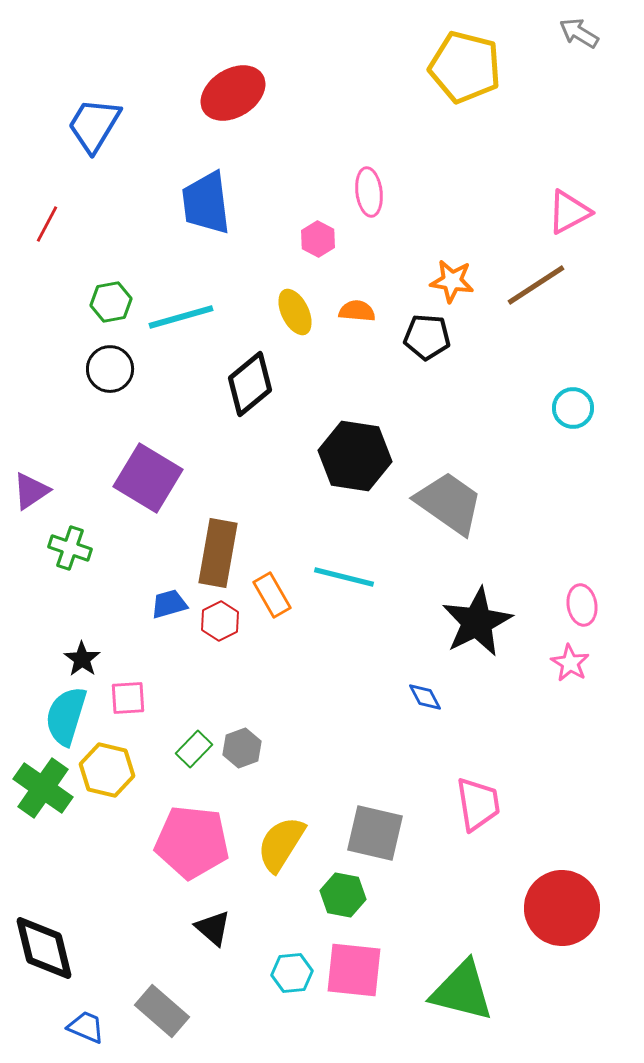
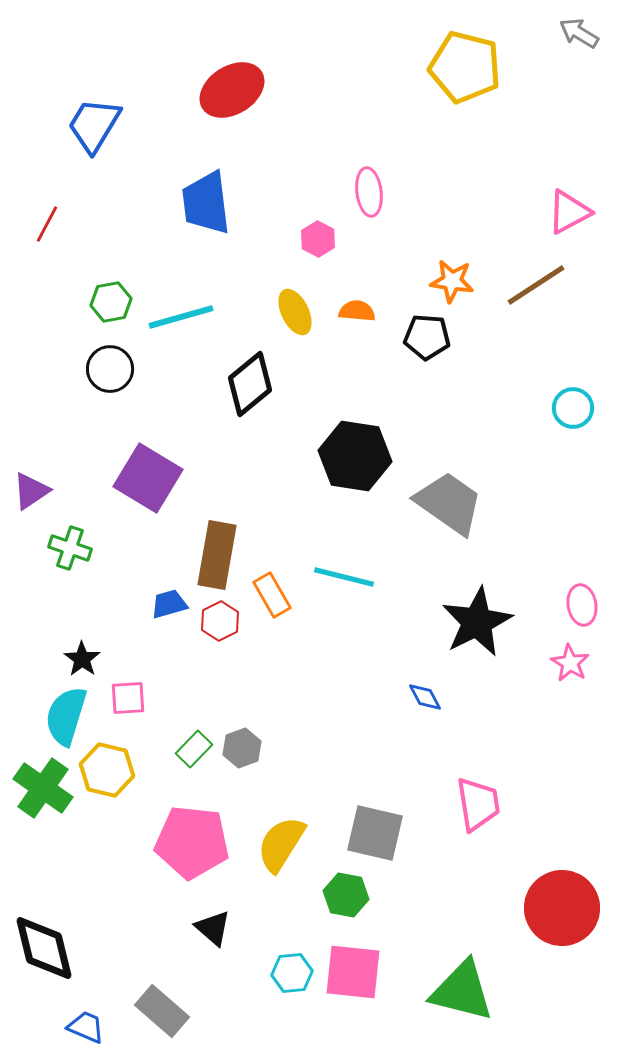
red ellipse at (233, 93): moved 1 px left, 3 px up
brown rectangle at (218, 553): moved 1 px left, 2 px down
green hexagon at (343, 895): moved 3 px right
pink square at (354, 970): moved 1 px left, 2 px down
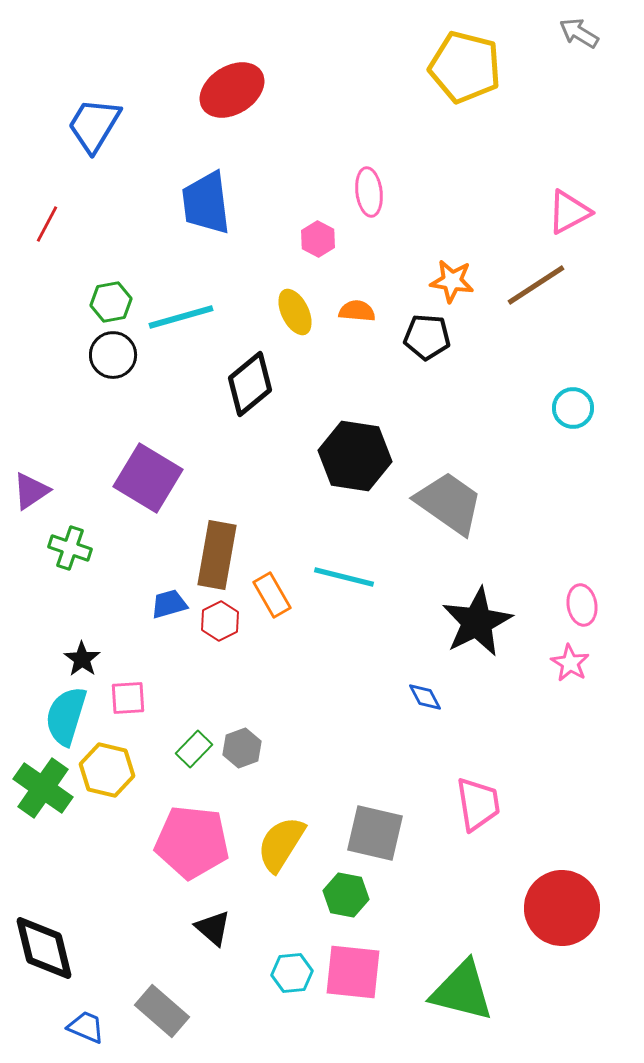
black circle at (110, 369): moved 3 px right, 14 px up
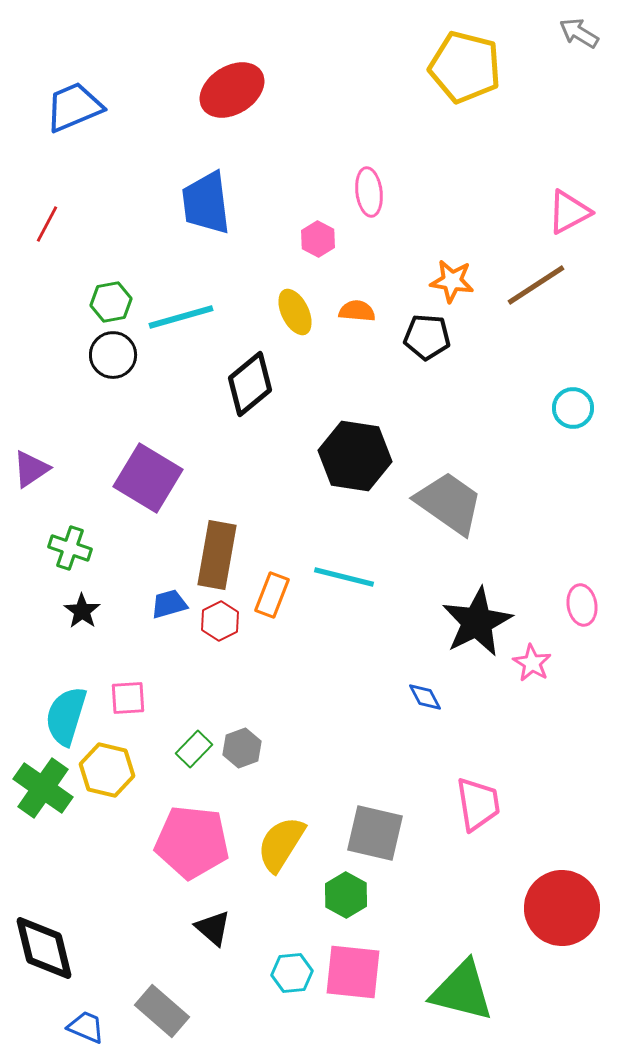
blue trapezoid at (94, 125): moved 20 px left, 18 px up; rotated 36 degrees clockwise
purple triangle at (31, 491): moved 22 px up
orange rectangle at (272, 595): rotated 51 degrees clockwise
black star at (82, 659): moved 48 px up
pink star at (570, 663): moved 38 px left
green hexagon at (346, 895): rotated 18 degrees clockwise
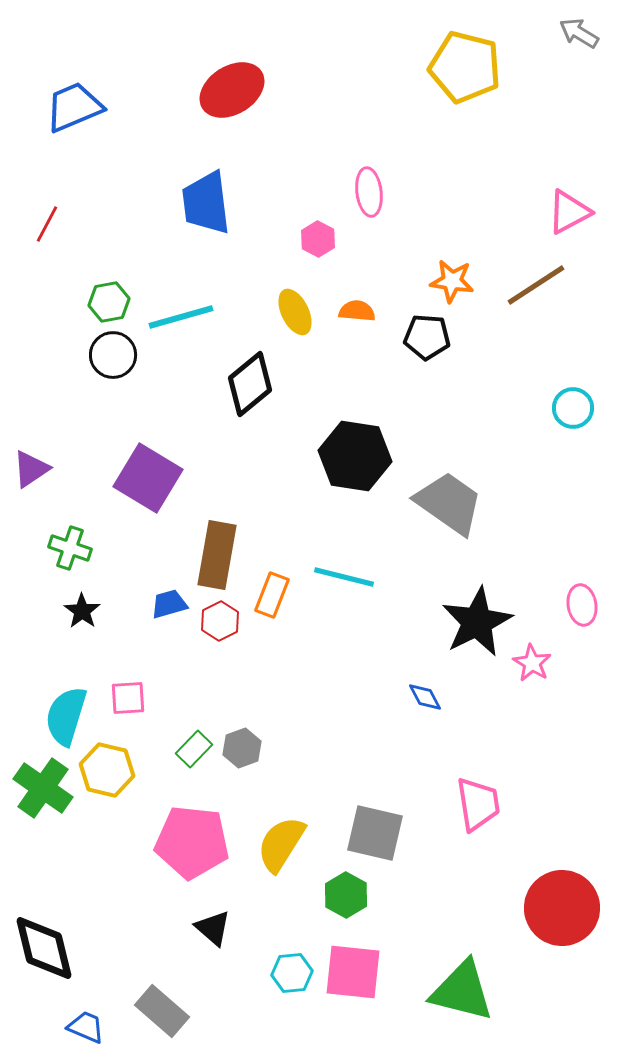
green hexagon at (111, 302): moved 2 px left
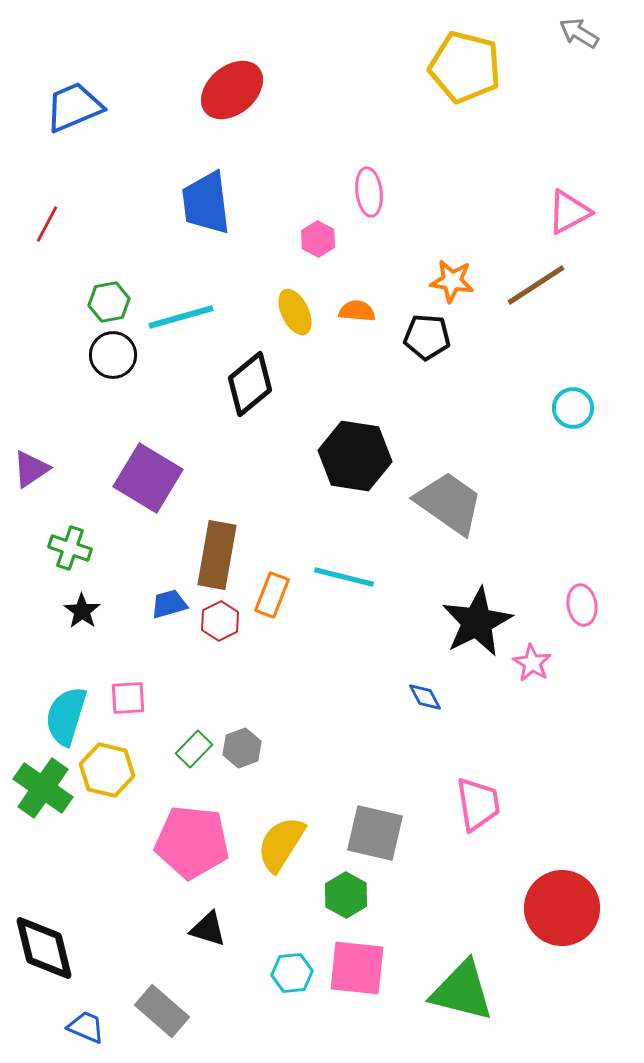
red ellipse at (232, 90): rotated 8 degrees counterclockwise
black triangle at (213, 928): moved 5 px left, 1 px down; rotated 24 degrees counterclockwise
pink square at (353, 972): moved 4 px right, 4 px up
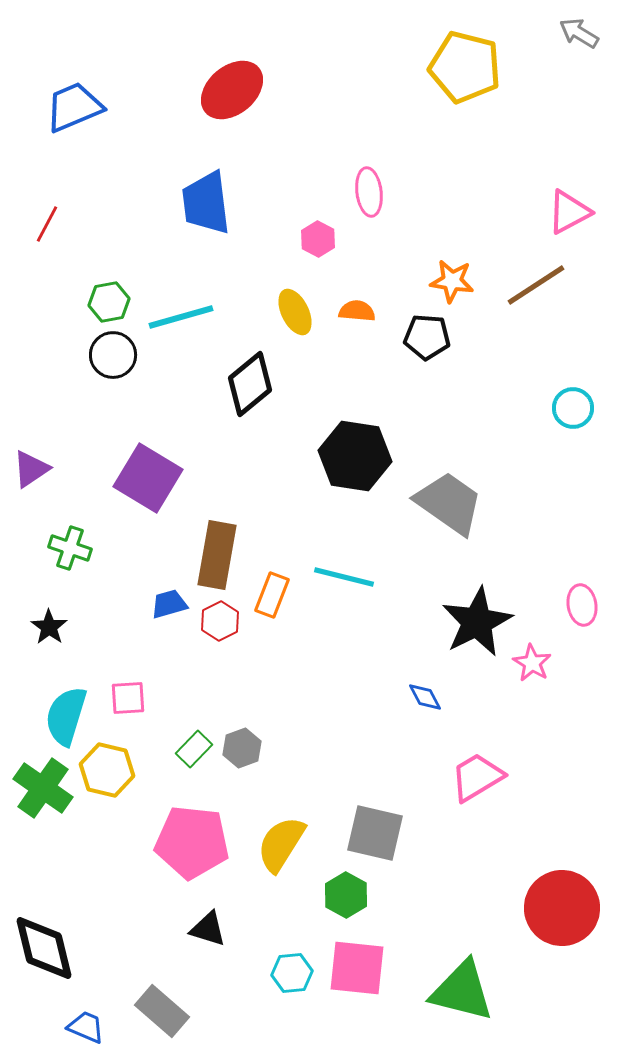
black star at (82, 611): moved 33 px left, 16 px down
pink trapezoid at (478, 804): moved 1 px left, 27 px up; rotated 112 degrees counterclockwise
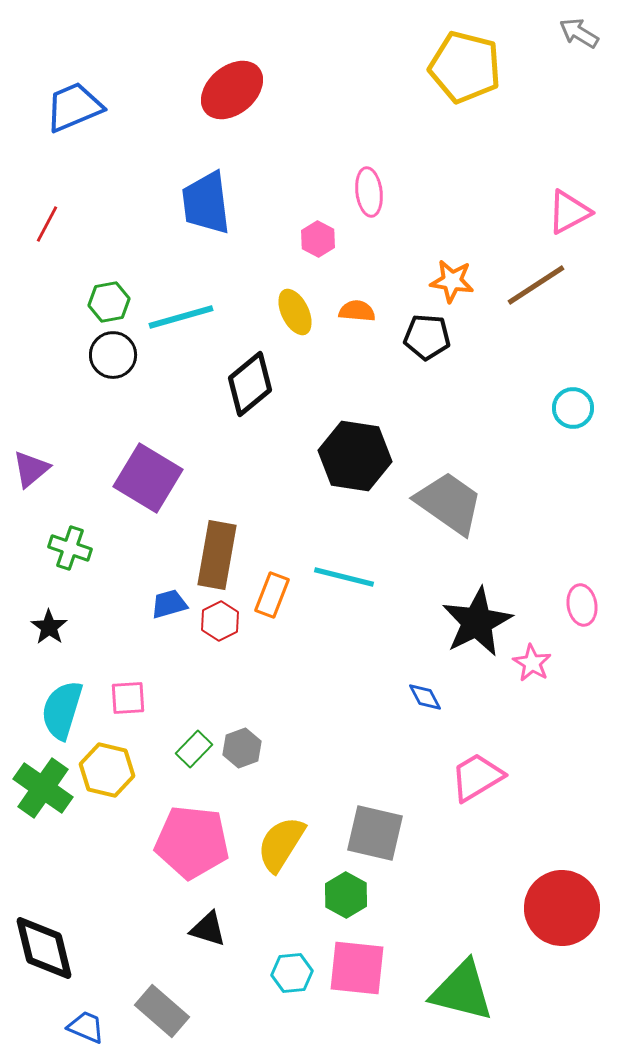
purple triangle at (31, 469): rotated 6 degrees counterclockwise
cyan semicircle at (66, 716): moved 4 px left, 6 px up
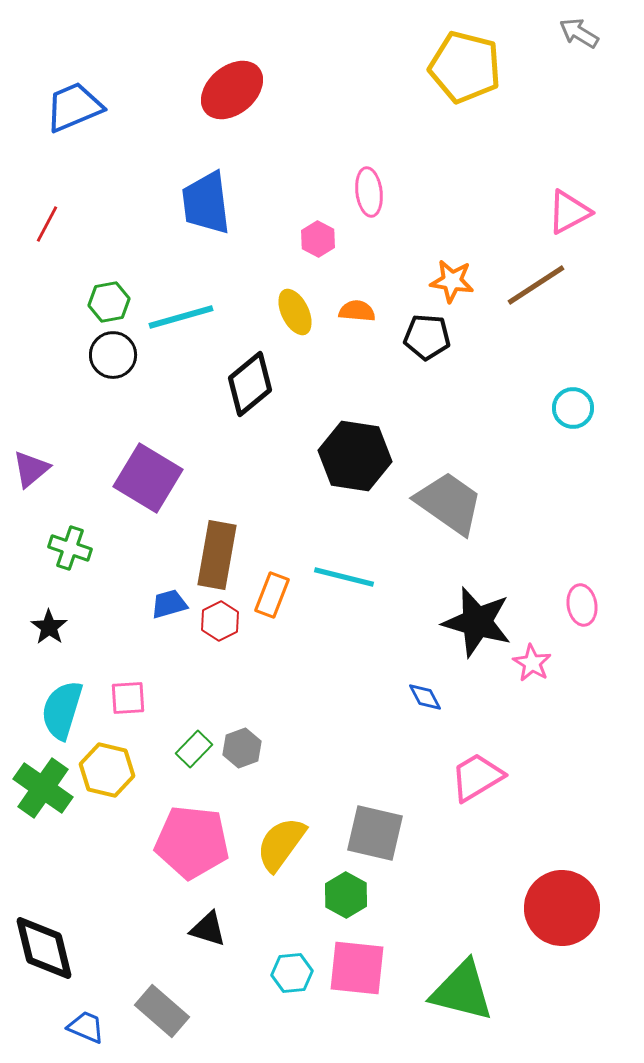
black star at (477, 622): rotated 30 degrees counterclockwise
yellow semicircle at (281, 844): rotated 4 degrees clockwise
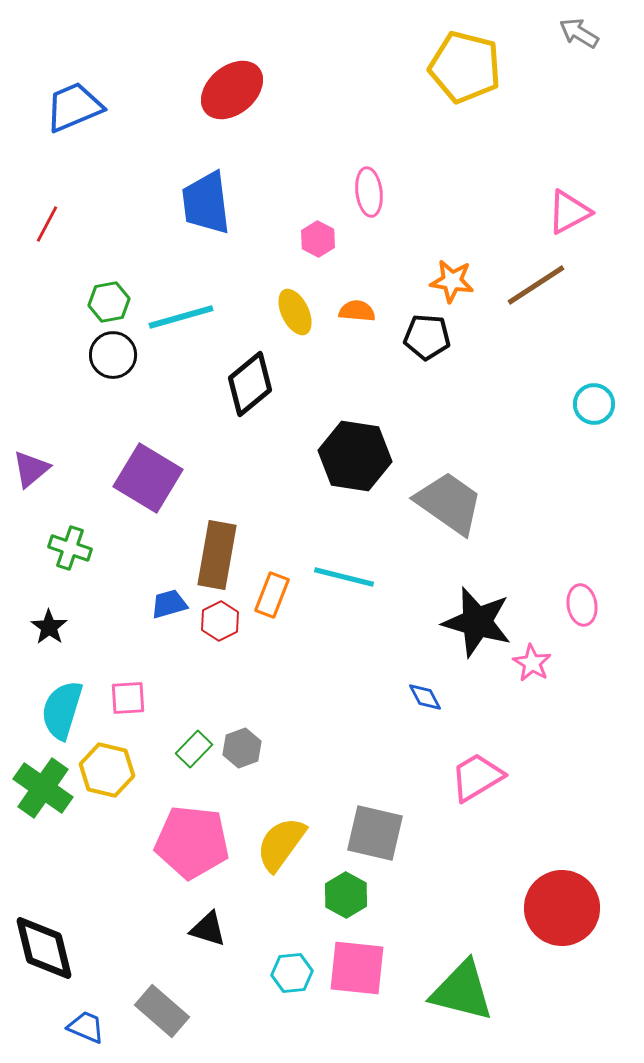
cyan circle at (573, 408): moved 21 px right, 4 px up
